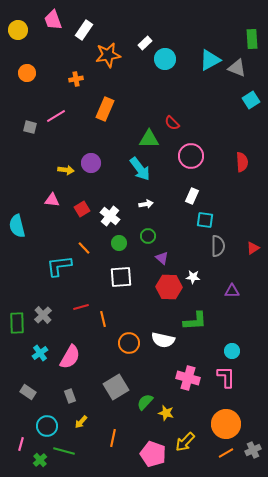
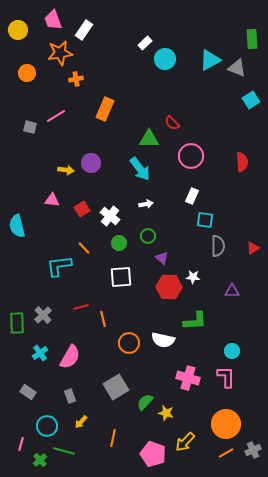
orange star at (108, 55): moved 48 px left, 2 px up
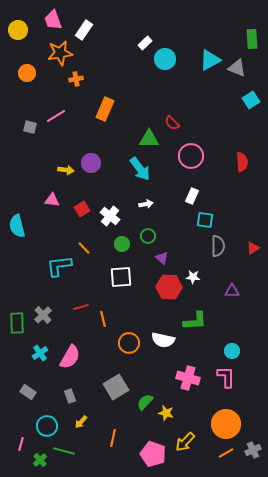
green circle at (119, 243): moved 3 px right, 1 px down
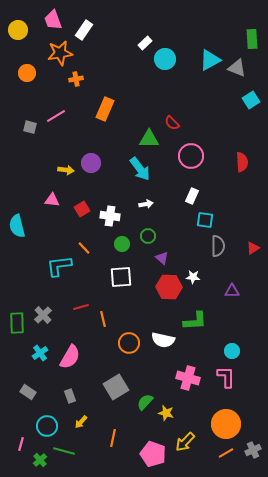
white cross at (110, 216): rotated 30 degrees counterclockwise
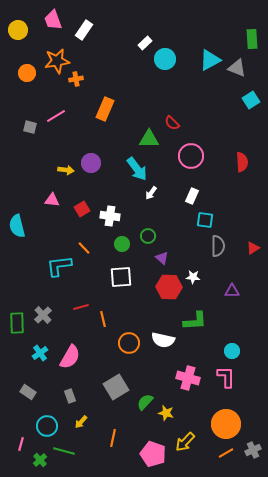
orange star at (60, 53): moved 3 px left, 8 px down
cyan arrow at (140, 169): moved 3 px left
white arrow at (146, 204): moved 5 px right, 11 px up; rotated 136 degrees clockwise
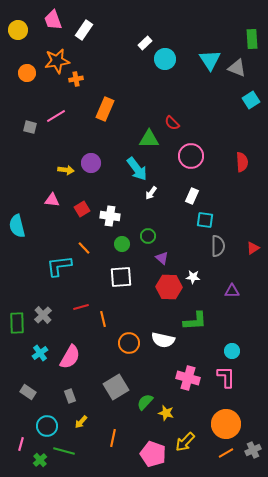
cyan triangle at (210, 60): rotated 35 degrees counterclockwise
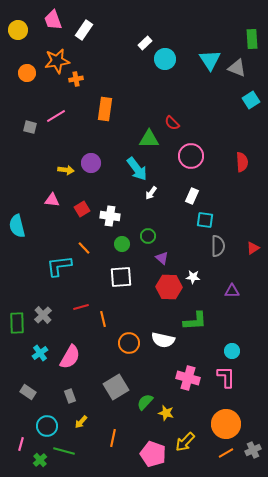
orange rectangle at (105, 109): rotated 15 degrees counterclockwise
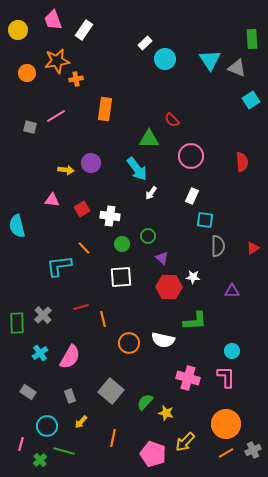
red semicircle at (172, 123): moved 3 px up
gray square at (116, 387): moved 5 px left, 4 px down; rotated 20 degrees counterclockwise
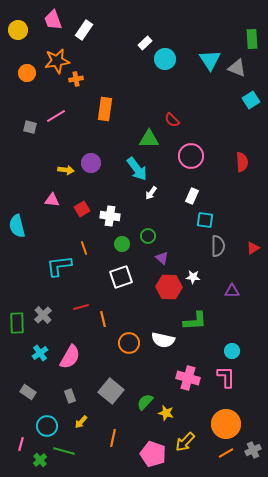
orange line at (84, 248): rotated 24 degrees clockwise
white square at (121, 277): rotated 15 degrees counterclockwise
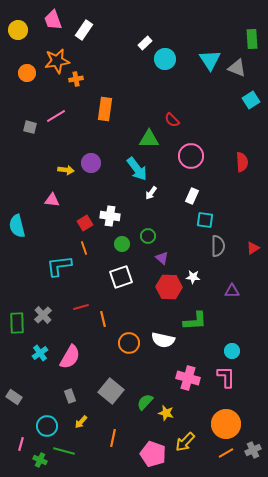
red square at (82, 209): moved 3 px right, 14 px down
gray rectangle at (28, 392): moved 14 px left, 5 px down
green cross at (40, 460): rotated 24 degrees counterclockwise
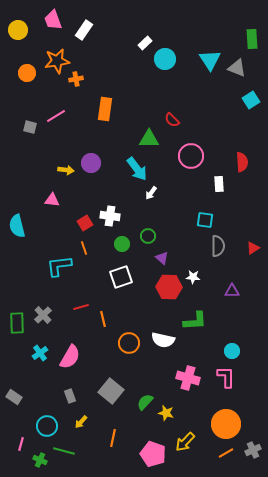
white rectangle at (192, 196): moved 27 px right, 12 px up; rotated 28 degrees counterclockwise
